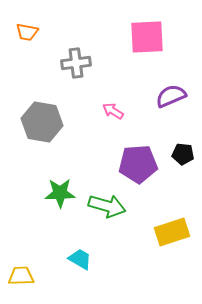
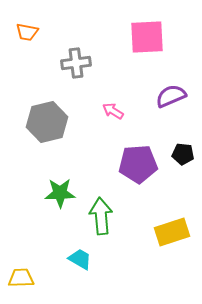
gray hexagon: moved 5 px right; rotated 24 degrees counterclockwise
green arrow: moved 6 px left, 10 px down; rotated 111 degrees counterclockwise
yellow trapezoid: moved 2 px down
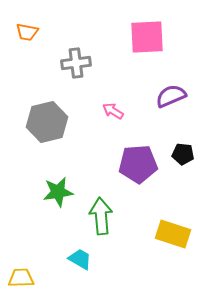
green star: moved 2 px left, 1 px up; rotated 8 degrees counterclockwise
yellow rectangle: moved 1 px right, 2 px down; rotated 36 degrees clockwise
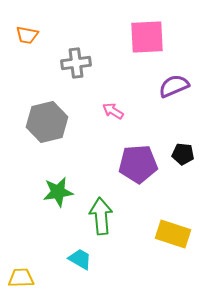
orange trapezoid: moved 3 px down
purple semicircle: moved 3 px right, 10 px up
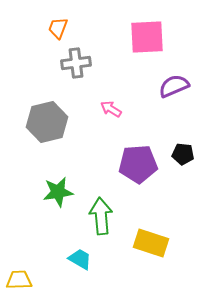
orange trapezoid: moved 31 px right, 7 px up; rotated 100 degrees clockwise
pink arrow: moved 2 px left, 2 px up
yellow rectangle: moved 22 px left, 9 px down
yellow trapezoid: moved 2 px left, 2 px down
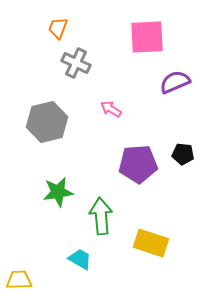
gray cross: rotated 32 degrees clockwise
purple semicircle: moved 1 px right, 4 px up
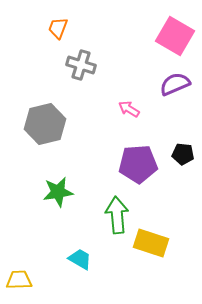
pink square: moved 28 px right, 1 px up; rotated 33 degrees clockwise
gray cross: moved 5 px right, 2 px down; rotated 8 degrees counterclockwise
purple semicircle: moved 2 px down
pink arrow: moved 18 px right
gray hexagon: moved 2 px left, 2 px down
green arrow: moved 16 px right, 1 px up
